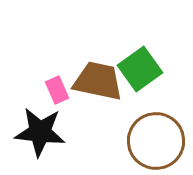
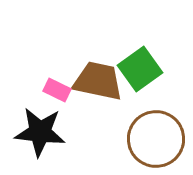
pink rectangle: rotated 40 degrees counterclockwise
brown circle: moved 2 px up
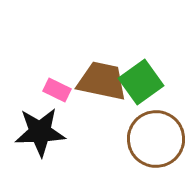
green square: moved 1 px right, 13 px down
brown trapezoid: moved 4 px right
black star: rotated 9 degrees counterclockwise
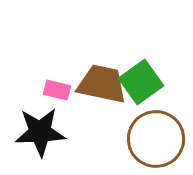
brown trapezoid: moved 3 px down
pink rectangle: rotated 12 degrees counterclockwise
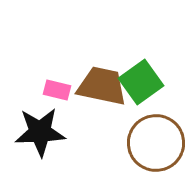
brown trapezoid: moved 2 px down
brown circle: moved 4 px down
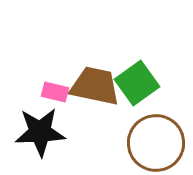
green square: moved 4 px left, 1 px down
brown trapezoid: moved 7 px left
pink rectangle: moved 2 px left, 2 px down
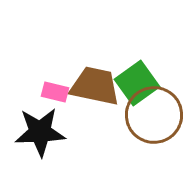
brown circle: moved 2 px left, 28 px up
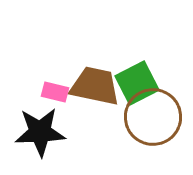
green square: rotated 9 degrees clockwise
brown circle: moved 1 px left, 2 px down
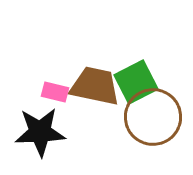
green square: moved 1 px left, 1 px up
